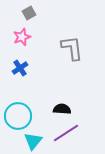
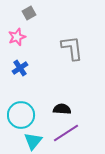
pink star: moved 5 px left
cyan circle: moved 3 px right, 1 px up
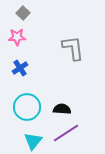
gray square: moved 6 px left; rotated 16 degrees counterclockwise
pink star: rotated 18 degrees clockwise
gray L-shape: moved 1 px right
cyan circle: moved 6 px right, 8 px up
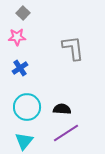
cyan triangle: moved 9 px left
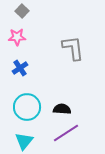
gray square: moved 1 px left, 2 px up
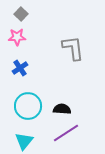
gray square: moved 1 px left, 3 px down
cyan circle: moved 1 px right, 1 px up
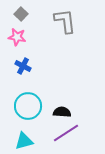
pink star: rotated 12 degrees clockwise
gray L-shape: moved 8 px left, 27 px up
blue cross: moved 3 px right, 2 px up; rotated 28 degrees counterclockwise
black semicircle: moved 3 px down
cyan triangle: rotated 36 degrees clockwise
